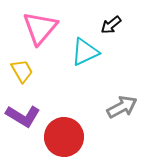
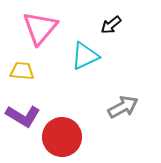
cyan triangle: moved 4 px down
yellow trapezoid: rotated 55 degrees counterclockwise
gray arrow: moved 1 px right
red circle: moved 2 px left
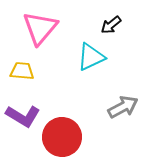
cyan triangle: moved 6 px right, 1 px down
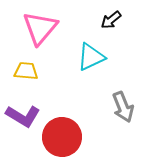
black arrow: moved 5 px up
yellow trapezoid: moved 4 px right
gray arrow: rotated 96 degrees clockwise
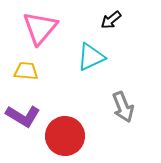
red circle: moved 3 px right, 1 px up
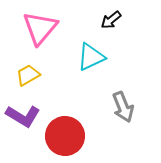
yellow trapezoid: moved 2 px right, 4 px down; rotated 35 degrees counterclockwise
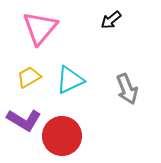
cyan triangle: moved 21 px left, 23 px down
yellow trapezoid: moved 1 px right, 2 px down
gray arrow: moved 4 px right, 18 px up
purple L-shape: moved 1 px right, 4 px down
red circle: moved 3 px left
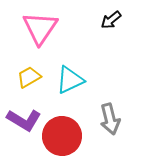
pink triangle: rotated 6 degrees counterclockwise
gray arrow: moved 17 px left, 30 px down; rotated 8 degrees clockwise
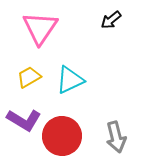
gray arrow: moved 6 px right, 18 px down
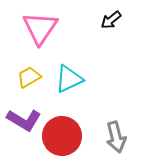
cyan triangle: moved 1 px left, 1 px up
